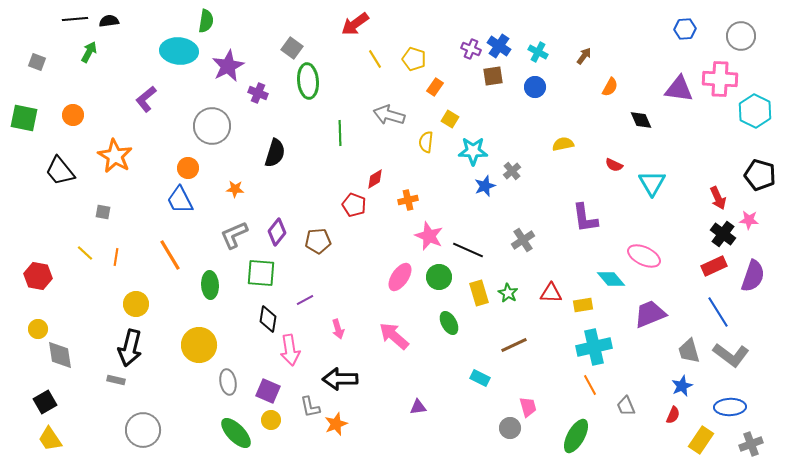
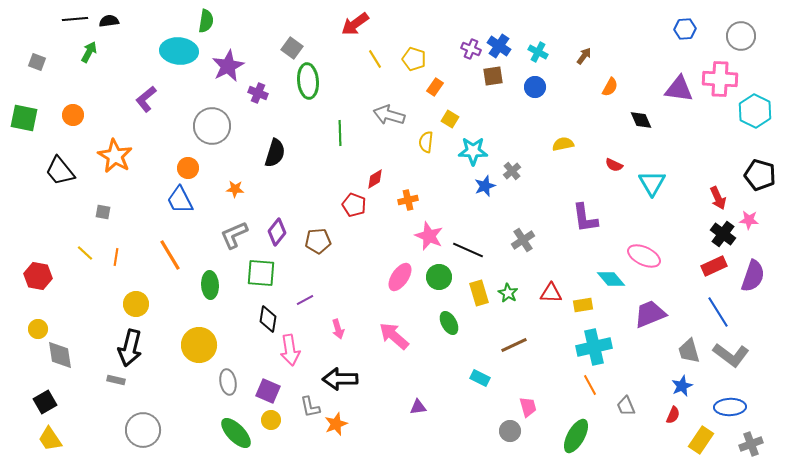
gray circle at (510, 428): moved 3 px down
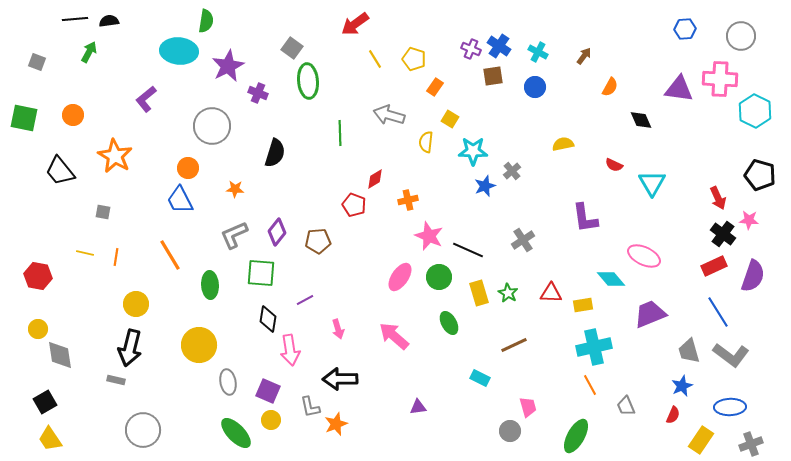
yellow line at (85, 253): rotated 30 degrees counterclockwise
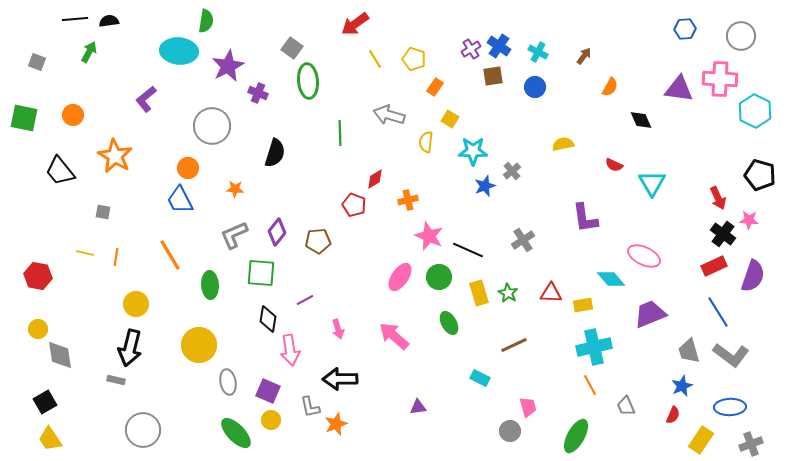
purple cross at (471, 49): rotated 36 degrees clockwise
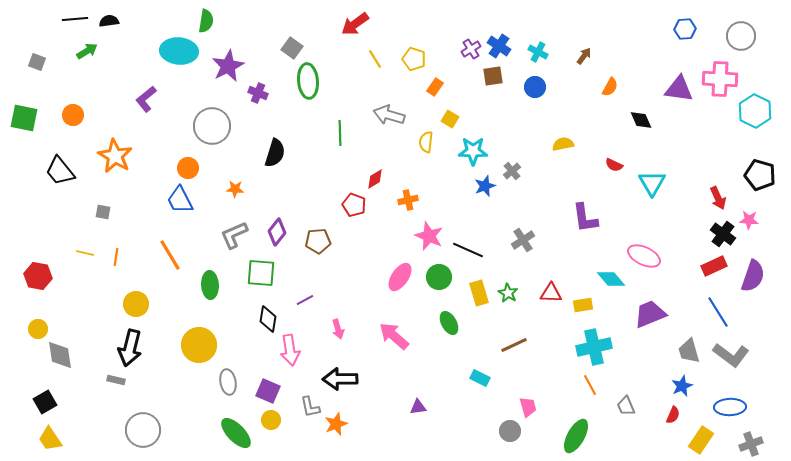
green arrow at (89, 52): moved 2 px left, 1 px up; rotated 30 degrees clockwise
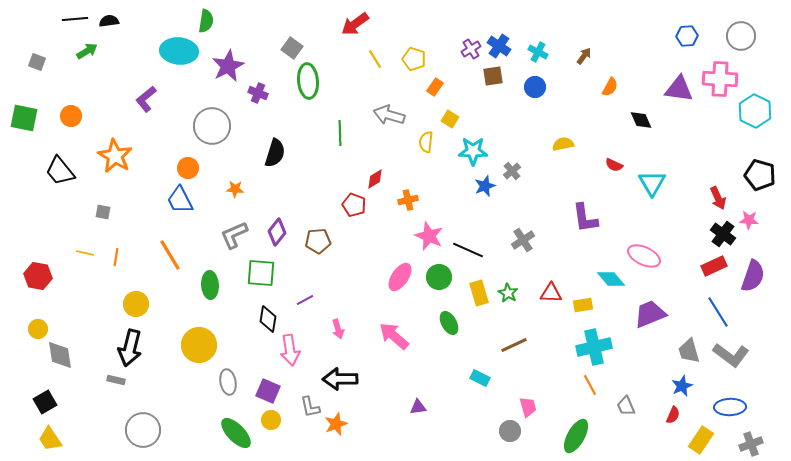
blue hexagon at (685, 29): moved 2 px right, 7 px down
orange circle at (73, 115): moved 2 px left, 1 px down
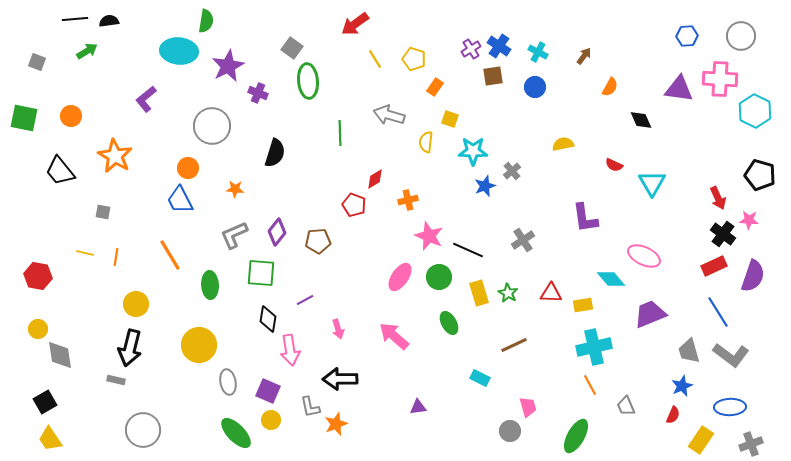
yellow square at (450, 119): rotated 12 degrees counterclockwise
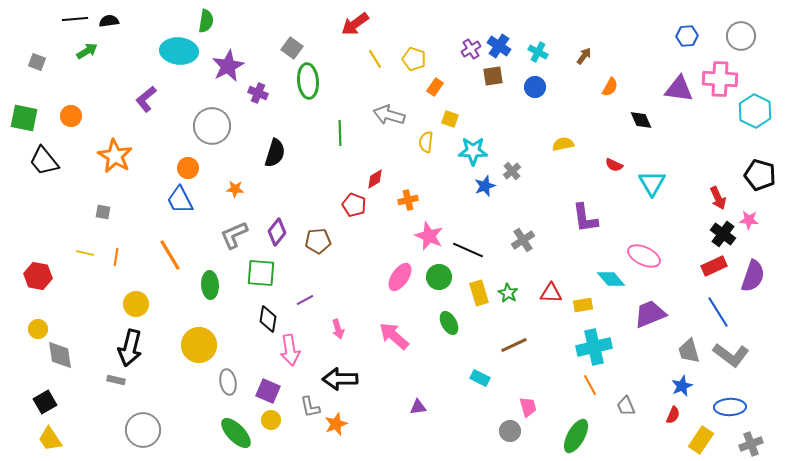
black trapezoid at (60, 171): moved 16 px left, 10 px up
